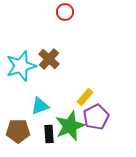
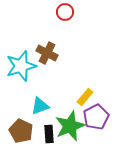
brown cross: moved 2 px left, 6 px up; rotated 15 degrees counterclockwise
brown pentagon: moved 3 px right; rotated 25 degrees clockwise
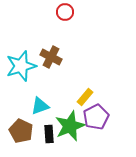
brown cross: moved 4 px right, 4 px down
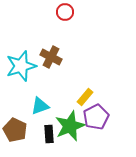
brown pentagon: moved 6 px left, 1 px up
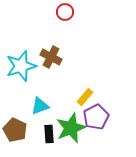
green star: moved 1 px right, 2 px down
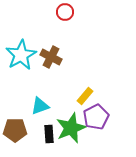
cyan star: moved 11 px up; rotated 12 degrees counterclockwise
yellow rectangle: moved 1 px up
brown pentagon: rotated 25 degrees counterclockwise
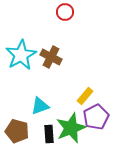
brown pentagon: moved 2 px right, 1 px down; rotated 15 degrees clockwise
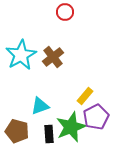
brown cross: moved 2 px right; rotated 25 degrees clockwise
green star: moved 1 px up
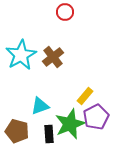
green star: moved 1 px left, 3 px up
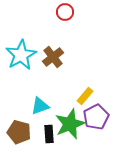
brown pentagon: moved 2 px right, 1 px down
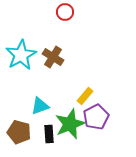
brown cross: rotated 20 degrees counterclockwise
